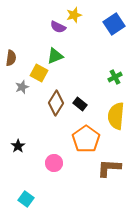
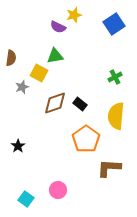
green triangle: rotated 12 degrees clockwise
brown diamond: moved 1 px left; rotated 40 degrees clockwise
pink circle: moved 4 px right, 27 px down
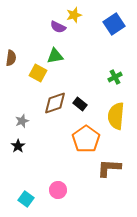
yellow square: moved 1 px left
gray star: moved 34 px down
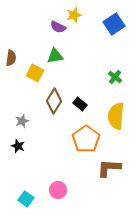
yellow square: moved 3 px left
green cross: rotated 24 degrees counterclockwise
brown diamond: moved 1 px left, 2 px up; rotated 40 degrees counterclockwise
black star: rotated 16 degrees counterclockwise
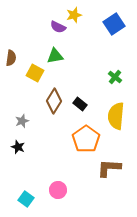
black star: moved 1 px down
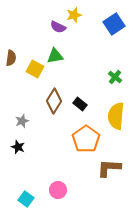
yellow square: moved 4 px up
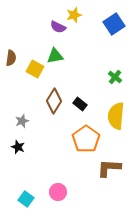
pink circle: moved 2 px down
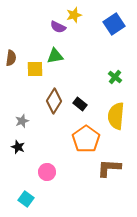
yellow square: rotated 30 degrees counterclockwise
pink circle: moved 11 px left, 20 px up
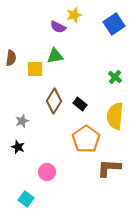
yellow semicircle: moved 1 px left
